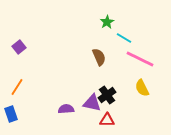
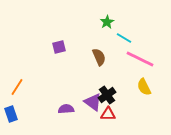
purple square: moved 40 px right; rotated 24 degrees clockwise
yellow semicircle: moved 2 px right, 1 px up
purple triangle: moved 1 px right, 1 px up; rotated 24 degrees clockwise
red triangle: moved 1 px right, 6 px up
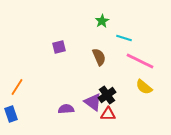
green star: moved 5 px left, 1 px up
cyan line: rotated 14 degrees counterclockwise
pink line: moved 2 px down
yellow semicircle: rotated 24 degrees counterclockwise
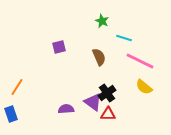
green star: rotated 16 degrees counterclockwise
black cross: moved 2 px up
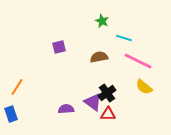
brown semicircle: rotated 78 degrees counterclockwise
pink line: moved 2 px left
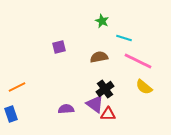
orange line: rotated 30 degrees clockwise
black cross: moved 2 px left, 4 px up
purple triangle: moved 2 px right, 2 px down
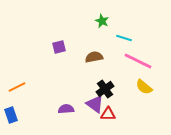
brown semicircle: moved 5 px left
blue rectangle: moved 1 px down
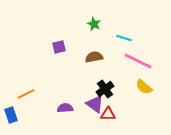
green star: moved 8 px left, 3 px down
orange line: moved 9 px right, 7 px down
purple semicircle: moved 1 px left, 1 px up
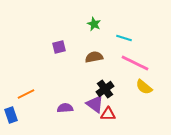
pink line: moved 3 px left, 2 px down
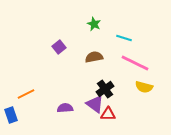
purple square: rotated 24 degrees counterclockwise
yellow semicircle: rotated 24 degrees counterclockwise
